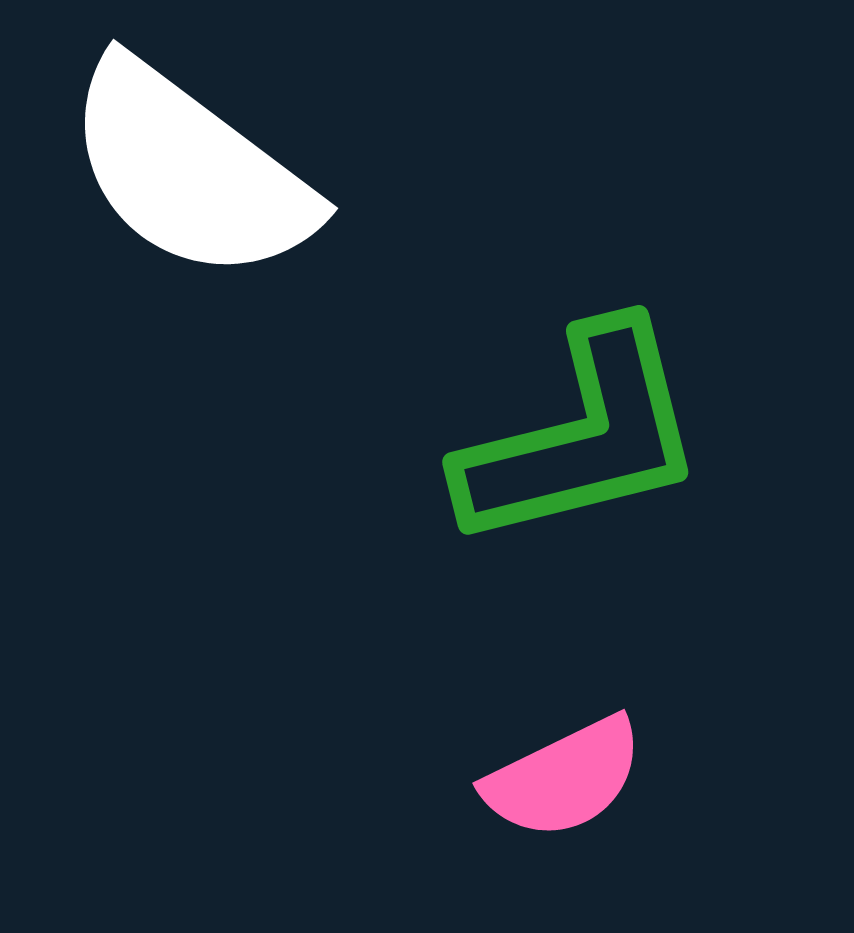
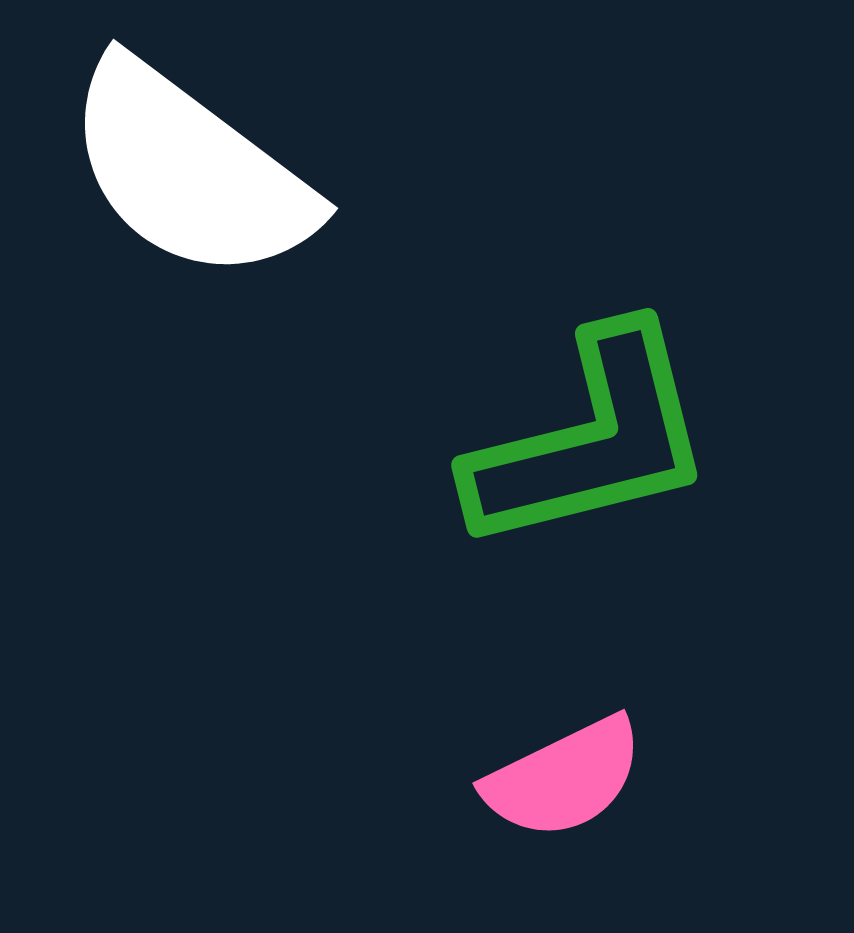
green L-shape: moved 9 px right, 3 px down
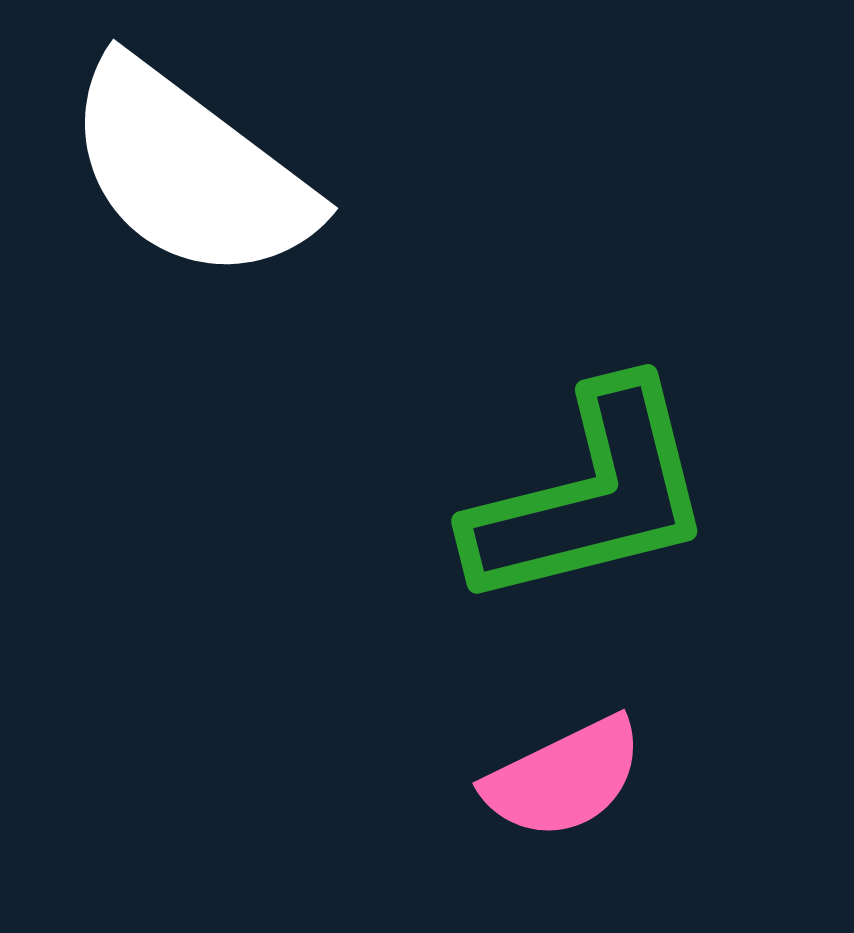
green L-shape: moved 56 px down
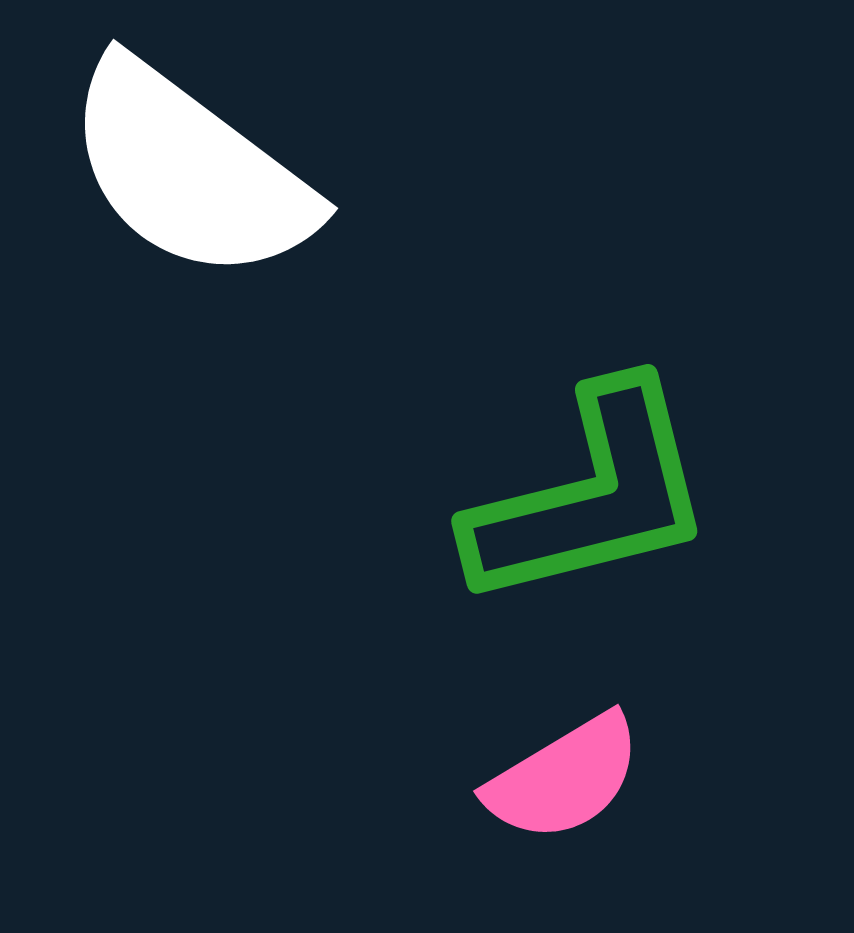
pink semicircle: rotated 5 degrees counterclockwise
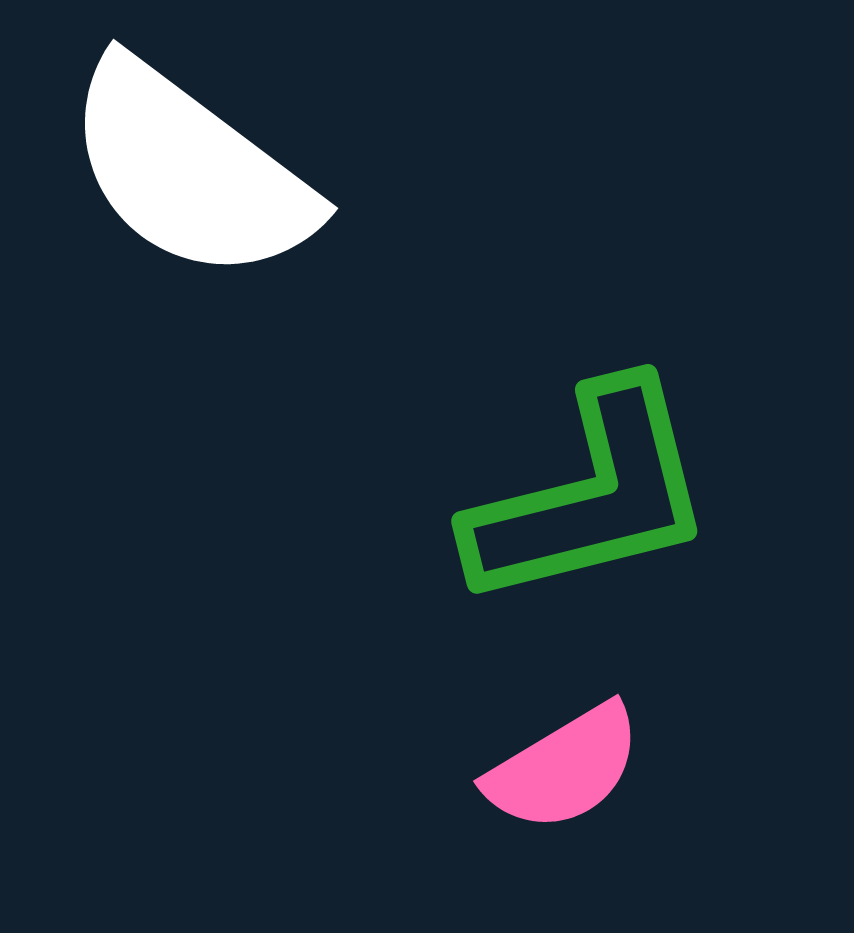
pink semicircle: moved 10 px up
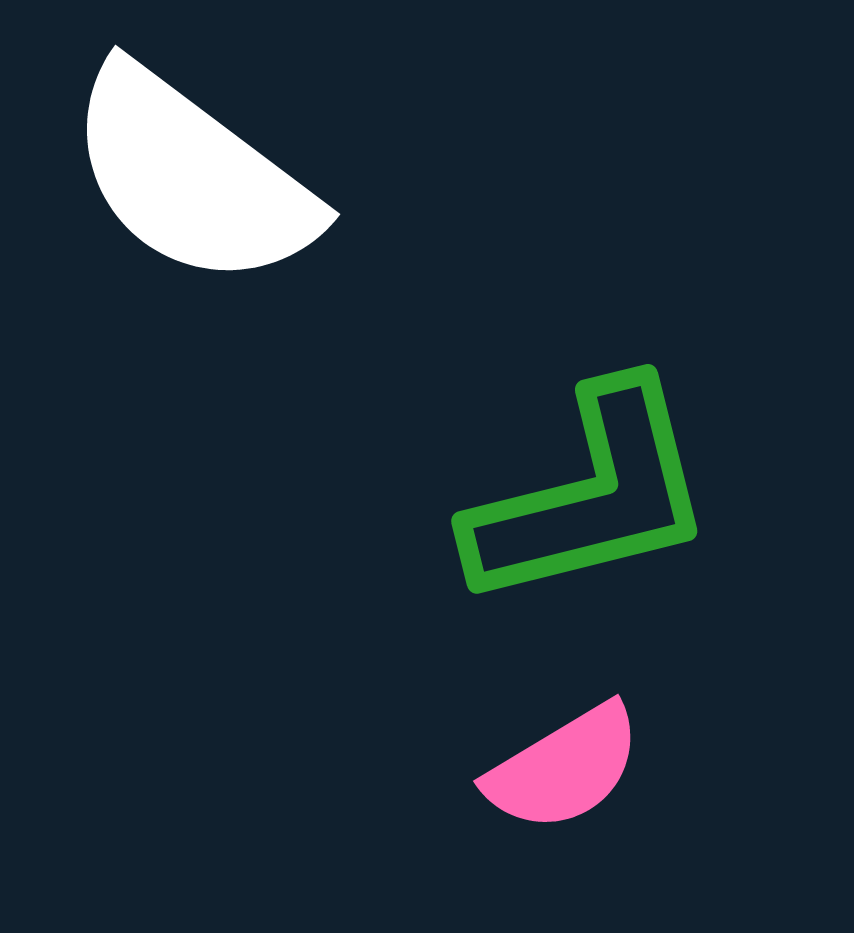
white semicircle: moved 2 px right, 6 px down
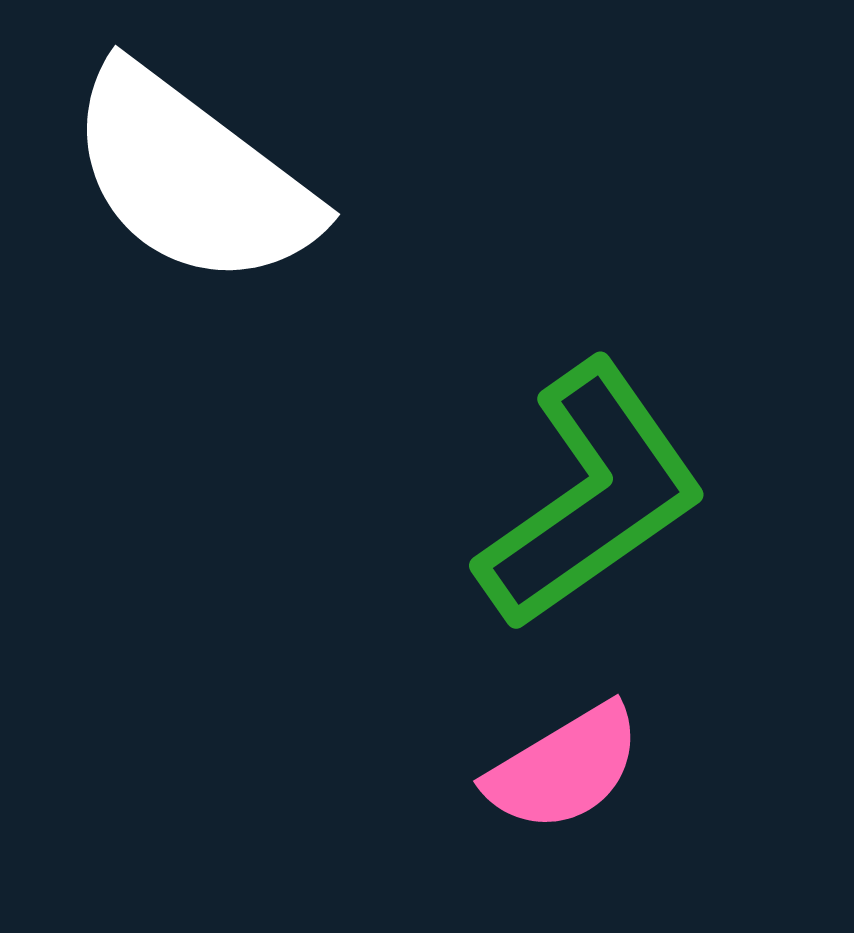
green L-shape: rotated 21 degrees counterclockwise
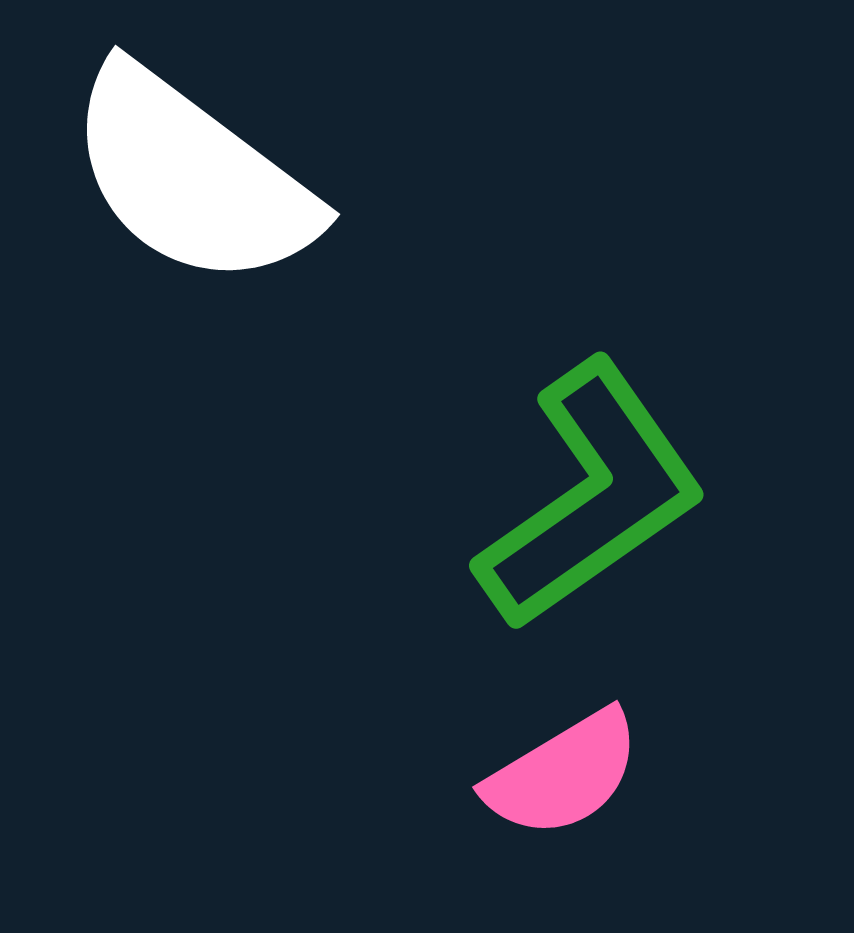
pink semicircle: moved 1 px left, 6 px down
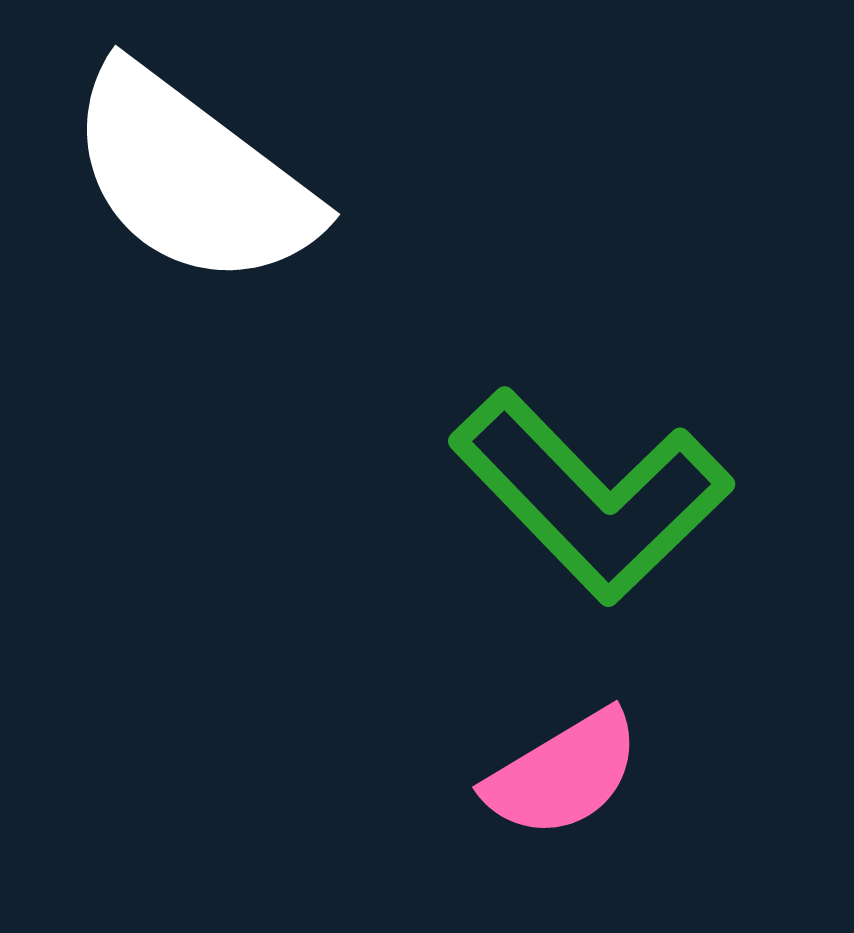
green L-shape: rotated 81 degrees clockwise
